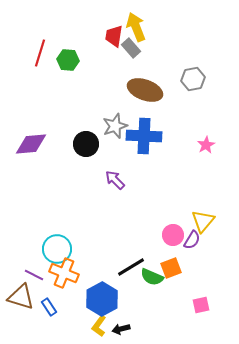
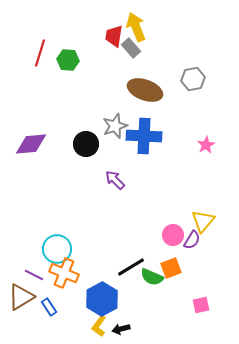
brown triangle: rotated 48 degrees counterclockwise
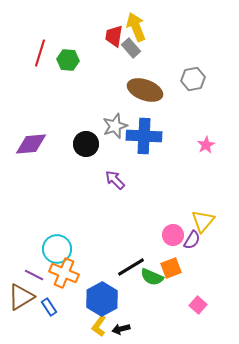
pink square: moved 3 px left; rotated 36 degrees counterclockwise
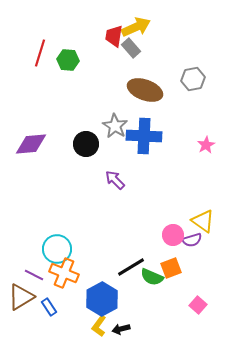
yellow arrow: rotated 88 degrees clockwise
gray star: rotated 20 degrees counterclockwise
yellow triangle: rotated 35 degrees counterclockwise
purple semicircle: rotated 42 degrees clockwise
